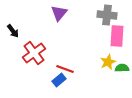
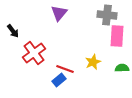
yellow star: moved 15 px left
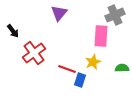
gray cross: moved 8 px right; rotated 30 degrees counterclockwise
pink rectangle: moved 16 px left
red line: moved 2 px right
blue rectangle: moved 21 px right; rotated 32 degrees counterclockwise
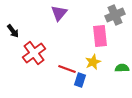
pink rectangle: moved 1 px left; rotated 10 degrees counterclockwise
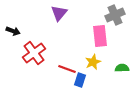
black arrow: rotated 32 degrees counterclockwise
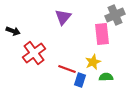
purple triangle: moved 4 px right, 4 px down
pink rectangle: moved 2 px right, 2 px up
green semicircle: moved 16 px left, 9 px down
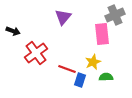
red cross: moved 2 px right
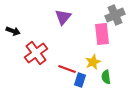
green semicircle: rotated 96 degrees counterclockwise
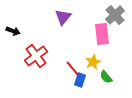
gray cross: rotated 18 degrees counterclockwise
red cross: moved 3 px down
red line: moved 6 px right; rotated 30 degrees clockwise
green semicircle: rotated 32 degrees counterclockwise
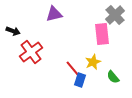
purple triangle: moved 9 px left, 3 px up; rotated 36 degrees clockwise
red cross: moved 5 px left, 4 px up
green semicircle: moved 7 px right
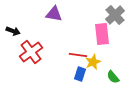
purple triangle: rotated 24 degrees clockwise
red line: moved 5 px right, 14 px up; rotated 42 degrees counterclockwise
blue rectangle: moved 6 px up
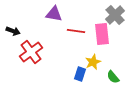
red line: moved 2 px left, 24 px up
